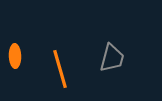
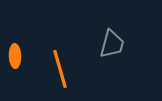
gray trapezoid: moved 14 px up
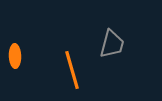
orange line: moved 12 px right, 1 px down
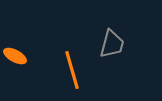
orange ellipse: rotated 60 degrees counterclockwise
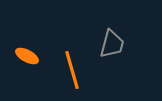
orange ellipse: moved 12 px right
